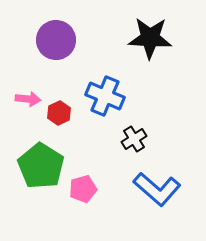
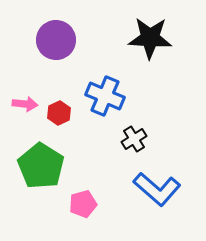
pink arrow: moved 3 px left, 5 px down
pink pentagon: moved 15 px down
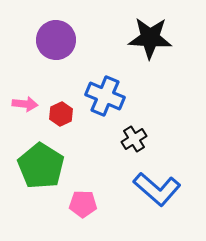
red hexagon: moved 2 px right, 1 px down
pink pentagon: rotated 16 degrees clockwise
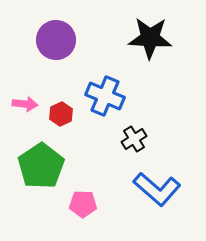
green pentagon: rotated 6 degrees clockwise
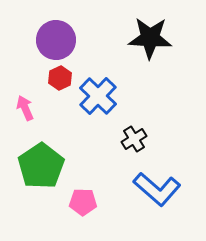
blue cross: moved 7 px left; rotated 21 degrees clockwise
pink arrow: moved 4 px down; rotated 120 degrees counterclockwise
red hexagon: moved 1 px left, 36 px up
pink pentagon: moved 2 px up
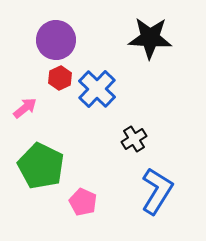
blue cross: moved 1 px left, 7 px up
pink arrow: rotated 75 degrees clockwise
green pentagon: rotated 12 degrees counterclockwise
blue L-shape: moved 2 px down; rotated 99 degrees counterclockwise
pink pentagon: rotated 24 degrees clockwise
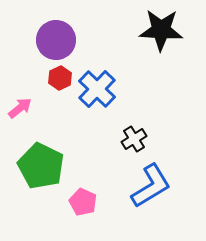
black star: moved 11 px right, 8 px up
pink arrow: moved 5 px left
blue L-shape: moved 6 px left, 5 px up; rotated 27 degrees clockwise
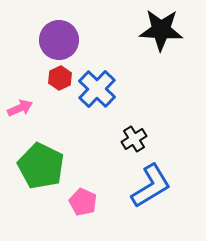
purple circle: moved 3 px right
pink arrow: rotated 15 degrees clockwise
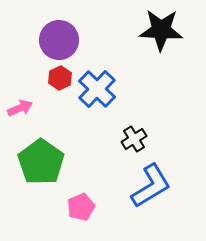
green pentagon: moved 4 px up; rotated 9 degrees clockwise
pink pentagon: moved 2 px left, 5 px down; rotated 24 degrees clockwise
